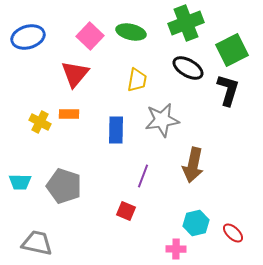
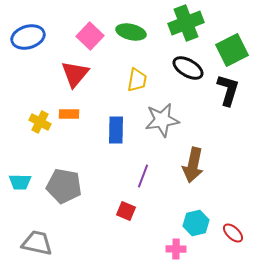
gray pentagon: rotated 8 degrees counterclockwise
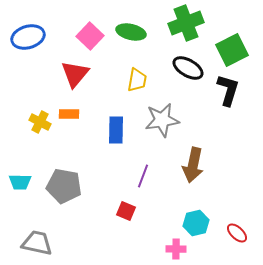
red ellipse: moved 4 px right
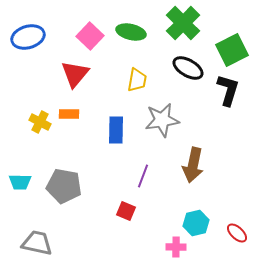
green cross: moved 3 px left; rotated 24 degrees counterclockwise
pink cross: moved 2 px up
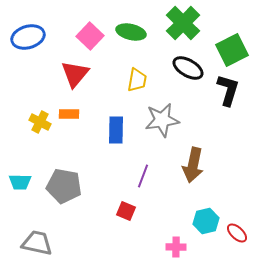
cyan hexagon: moved 10 px right, 2 px up
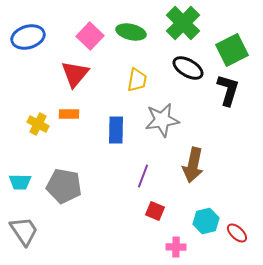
yellow cross: moved 2 px left, 2 px down
red square: moved 29 px right
gray trapezoid: moved 13 px left, 12 px up; rotated 44 degrees clockwise
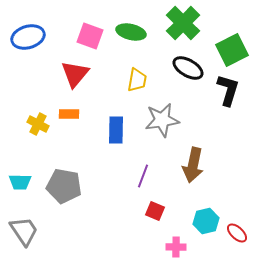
pink square: rotated 24 degrees counterclockwise
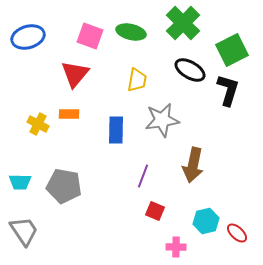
black ellipse: moved 2 px right, 2 px down
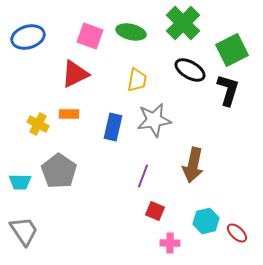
red triangle: rotated 24 degrees clockwise
gray star: moved 8 px left
blue rectangle: moved 3 px left, 3 px up; rotated 12 degrees clockwise
gray pentagon: moved 5 px left, 15 px up; rotated 24 degrees clockwise
pink cross: moved 6 px left, 4 px up
